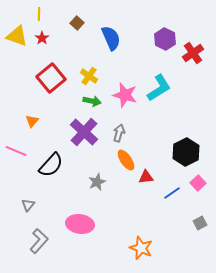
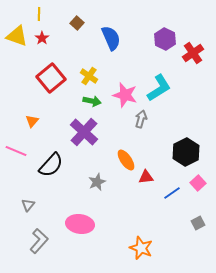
gray arrow: moved 22 px right, 14 px up
gray square: moved 2 px left
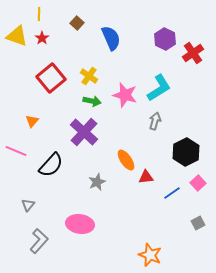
gray arrow: moved 14 px right, 2 px down
orange star: moved 9 px right, 7 px down
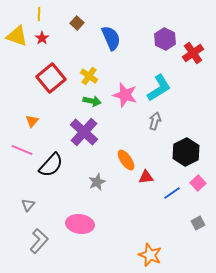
pink line: moved 6 px right, 1 px up
